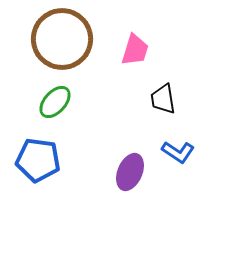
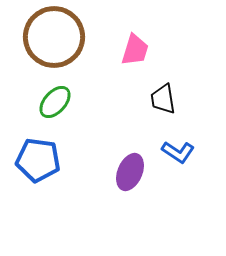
brown circle: moved 8 px left, 2 px up
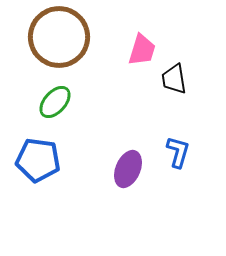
brown circle: moved 5 px right
pink trapezoid: moved 7 px right
black trapezoid: moved 11 px right, 20 px up
blue L-shape: rotated 108 degrees counterclockwise
purple ellipse: moved 2 px left, 3 px up
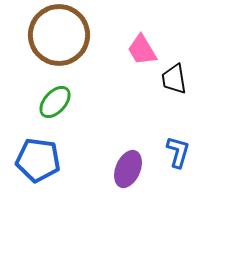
brown circle: moved 2 px up
pink trapezoid: rotated 132 degrees clockwise
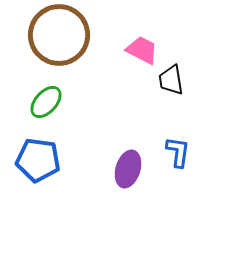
pink trapezoid: rotated 148 degrees clockwise
black trapezoid: moved 3 px left, 1 px down
green ellipse: moved 9 px left
blue L-shape: rotated 8 degrees counterclockwise
purple ellipse: rotated 6 degrees counterclockwise
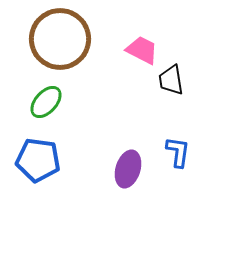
brown circle: moved 1 px right, 4 px down
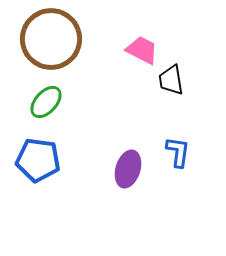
brown circle: moved 9 px left
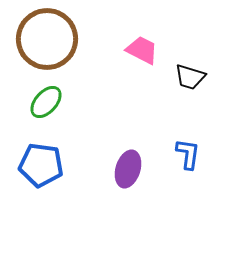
brown circle: moved 4 px left
black trapezoid: moved 19 px right, 3 px up; rotated 64 degrees counterclockwise
blue L-shape: moved 10 px right, 2 px down
blue pentagon: moved 3 px right, 5 px down
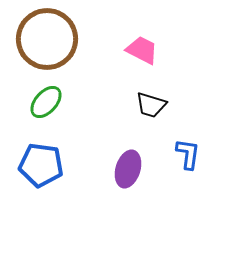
black trapezoid: moved 39 px left, 28 px down
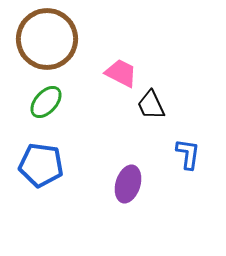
pink trapezoid: moved 21 px left, 23 px down
black trapezoid: rotated 48 degrees clockwise
purple ellipse: moved 15 px down
